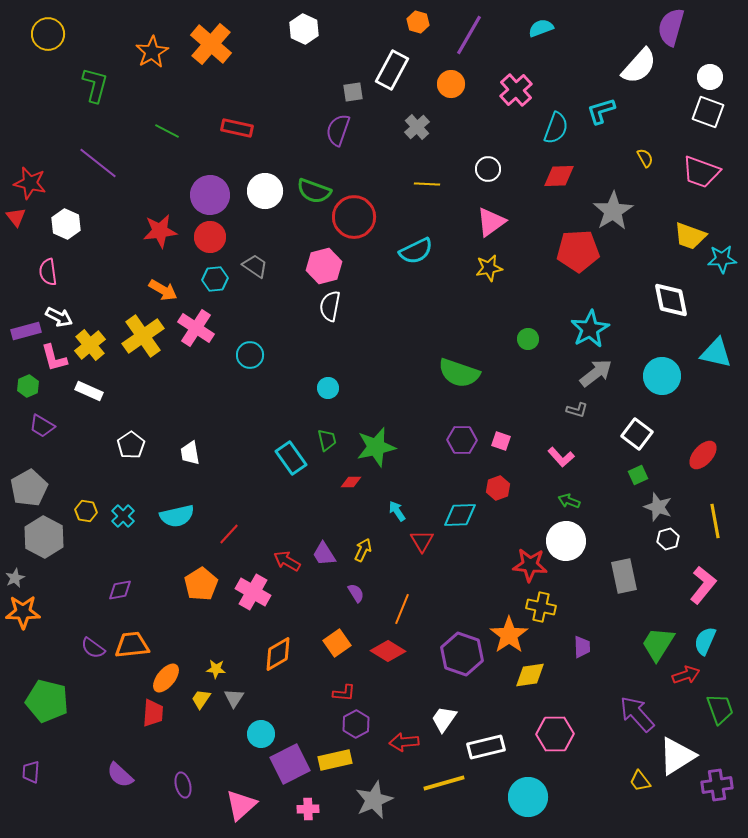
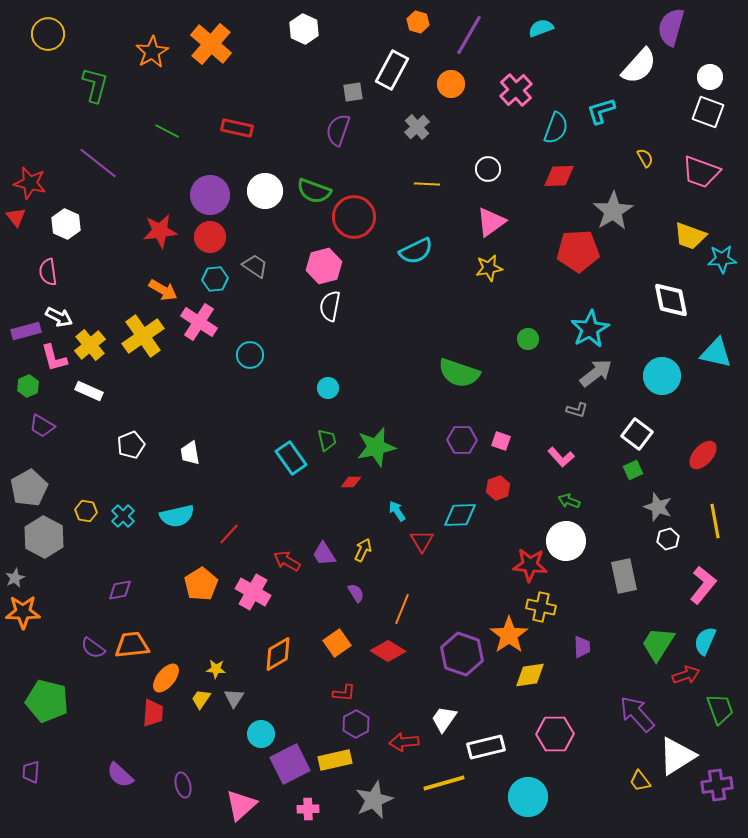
pink cross at (196, 328): moved 3 px right, 6 px up
white pentagon at (131, 445): rotated 12 degrees clockwise
green square at (638, 475): moved 5 px left, 5 px up
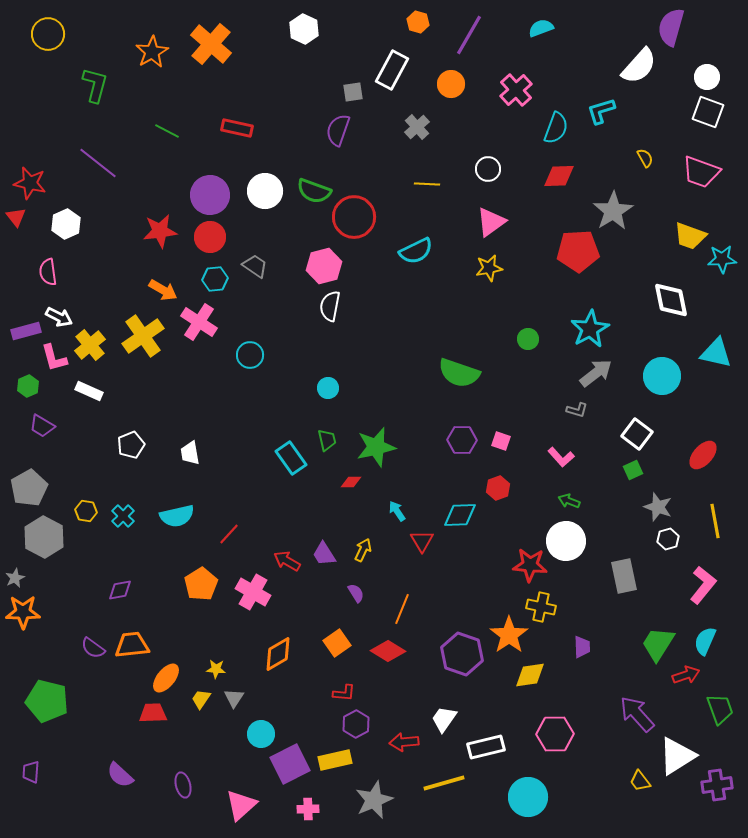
white circle at (710, 77): moved 3 px left
white hexagon at (66, 224): rotated 12 degrees clockwise
red trapezoid at (153, 713): rotated 96 degrees counterclockwise
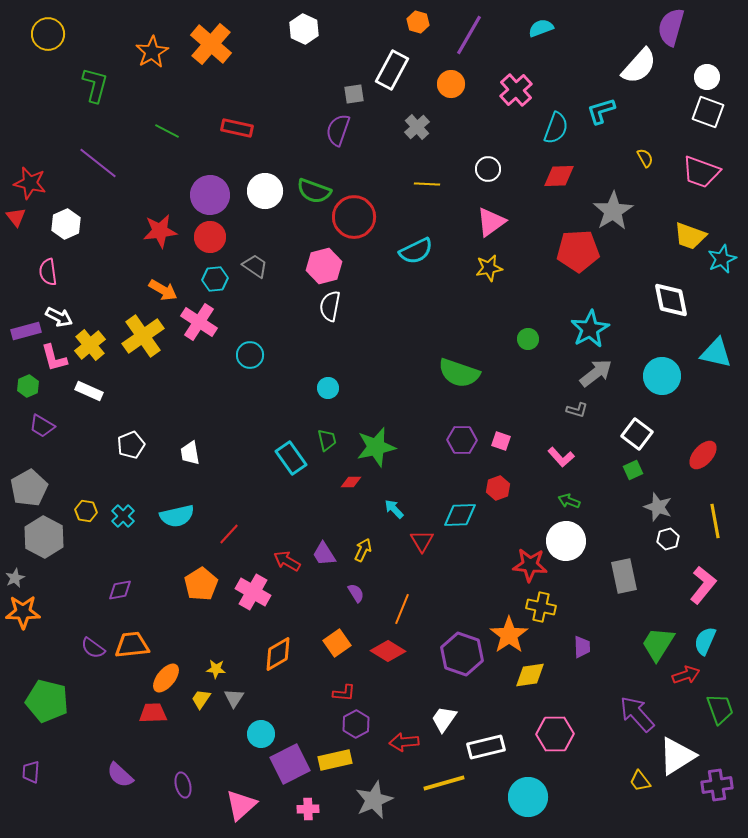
gray square at (353, 92): moved 1 px right, 2 px down
cyan star at (722, 259): rotated 20 degrees counterclockwise
cyan arrow at (397, 511): moved 3 px left, 2 px up; rotated 10 degrees counterclockwise
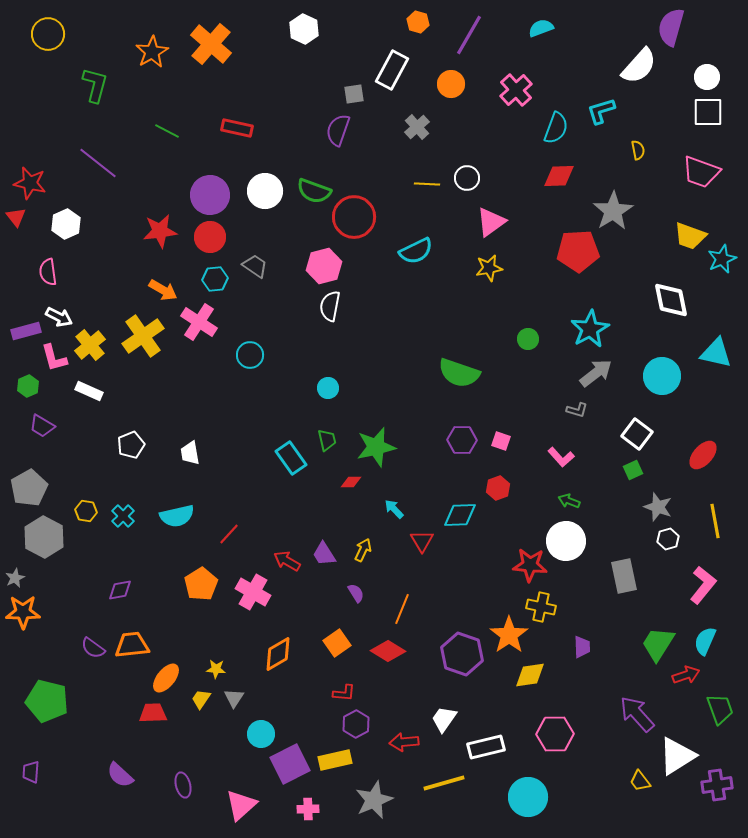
white square at (708, 112): rotated 20 degrees counterclockwise
yellow semicircle at (645, 158): moved 7 px left, 8 px up; rotated 18 degrees clockwise
white circle at (488, 169): moved 21 px left, 9 px down
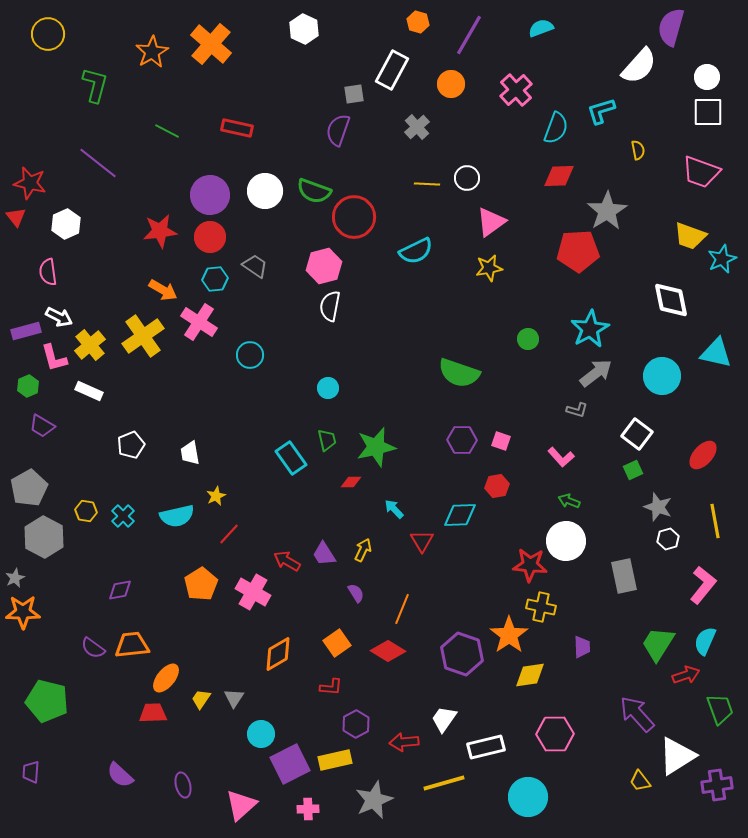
gray star at (613, 211): moved 6 px left
red hexagon at (498, 488): moved 1 px left, 2 px up; rotated 10 degrees clockwise
yellow star at (216, 669): moved 173 px up; rotated 30 degrees counterclockwise
red L-shape at (344, 693): moved 13 px left, 6 px up
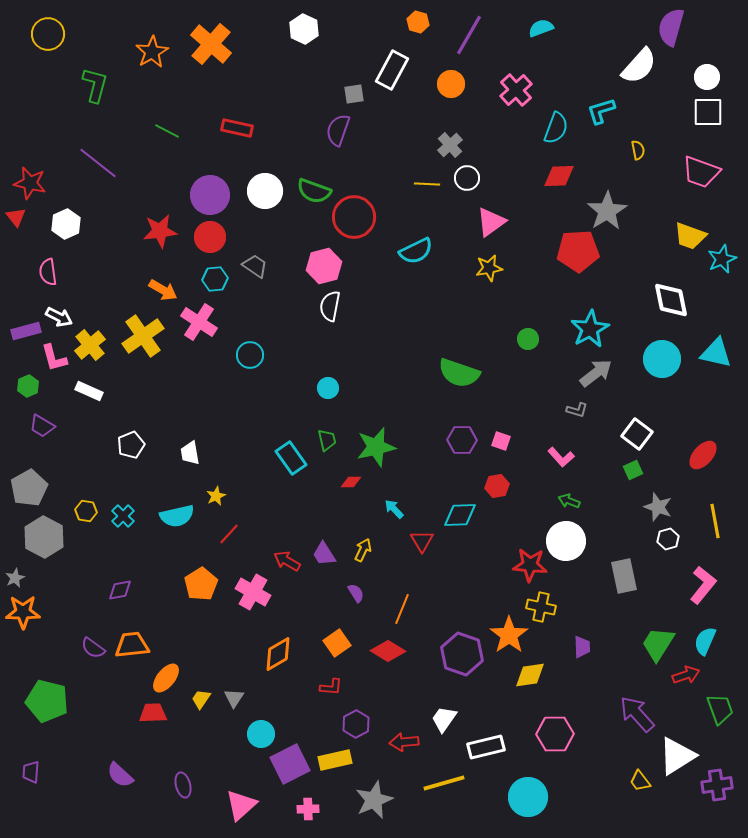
gray cross at (417, 127): moved 33 px right, 18 px down
cyan circle at (662, 376): moved 17 px up
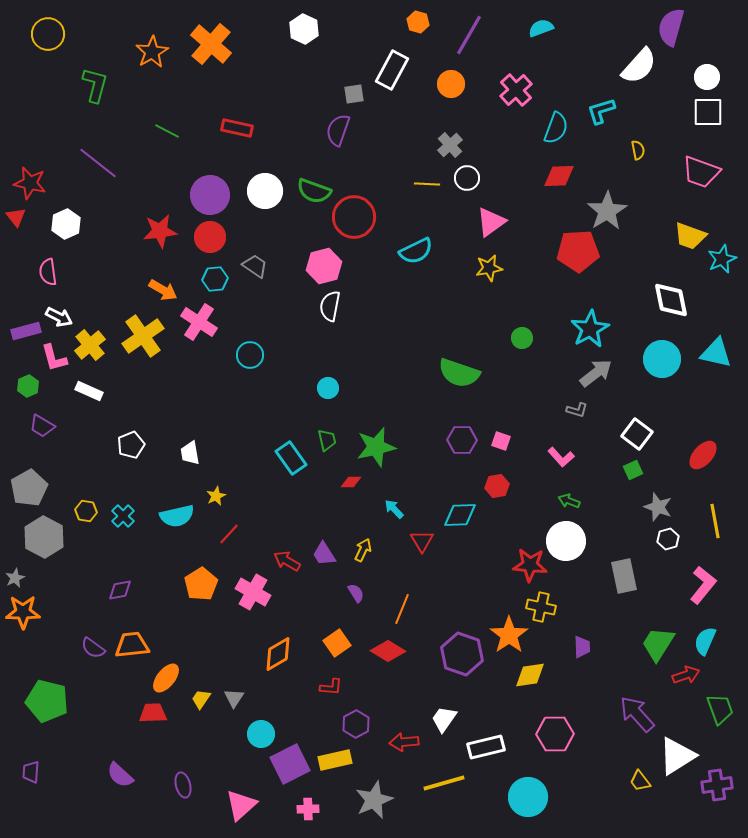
green circle at (528, 339): moved 6 px left, 1 px up
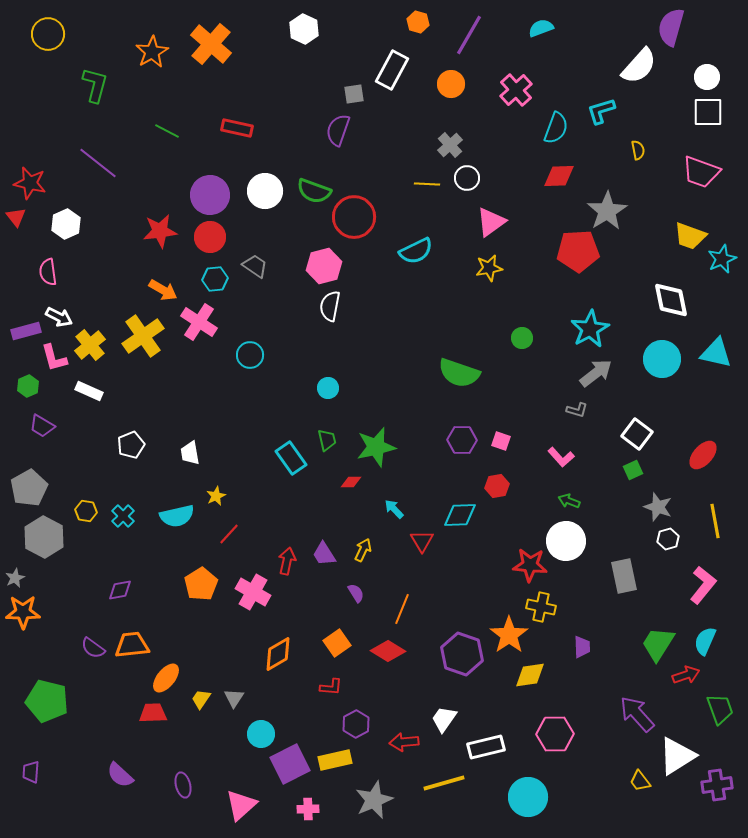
red arrow at (287, 561): rotated 72 degrees clockwise
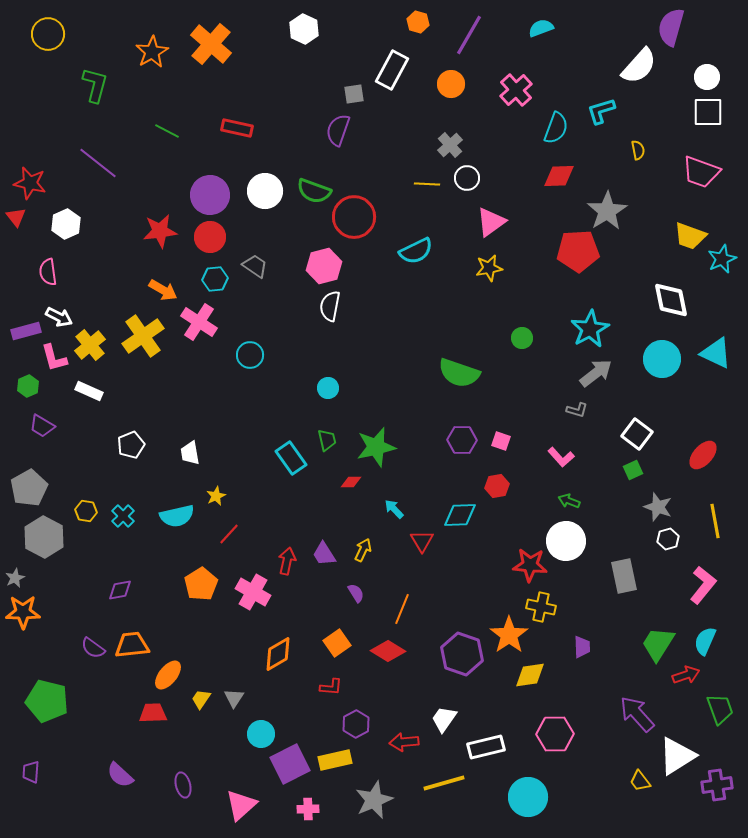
cyan triangle at (716, 353): rotated 12 degrees clockwise
orange ellipse at (166, 678): moved 2 px right, 3 px up
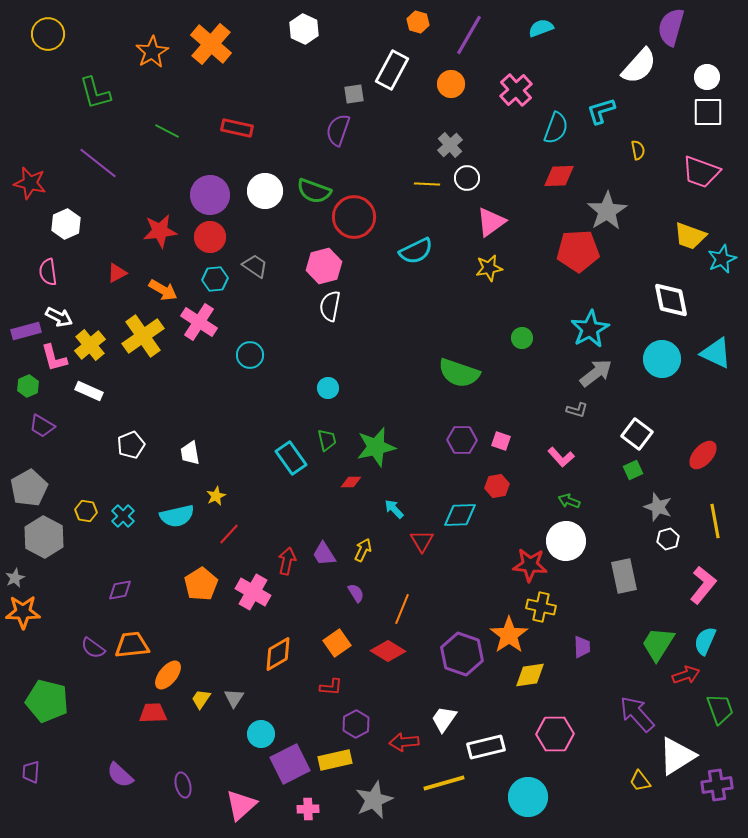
green L-shape at (95, 85): moved 8 px down; rotated 150 degrees clockwise
red triangle at (16, 217): moved 101 px right, 56 px down; rotated 40 degrees clockwise
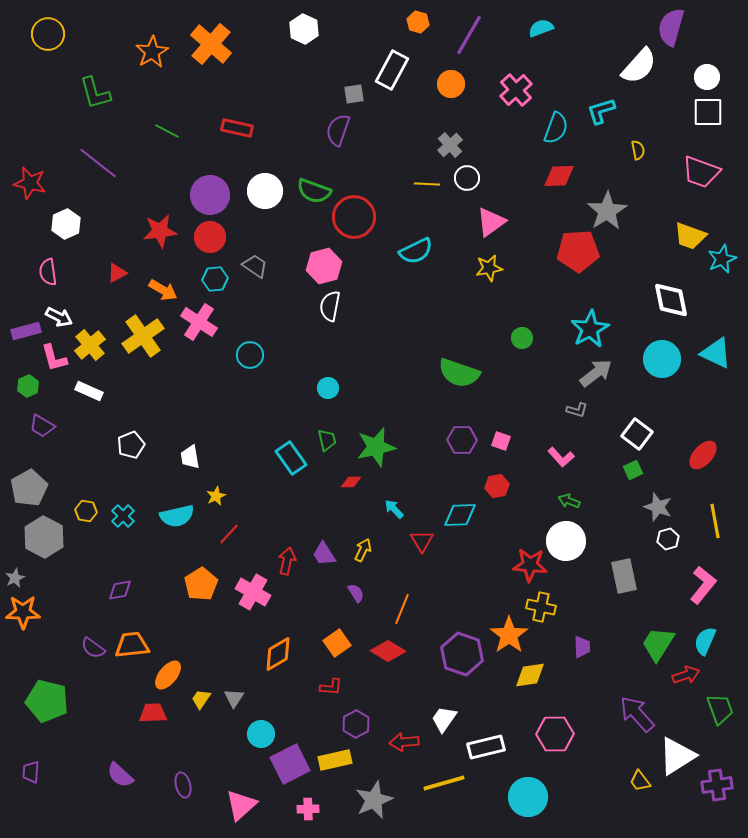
white trapezoid at (190, 453): moved 4 px down
